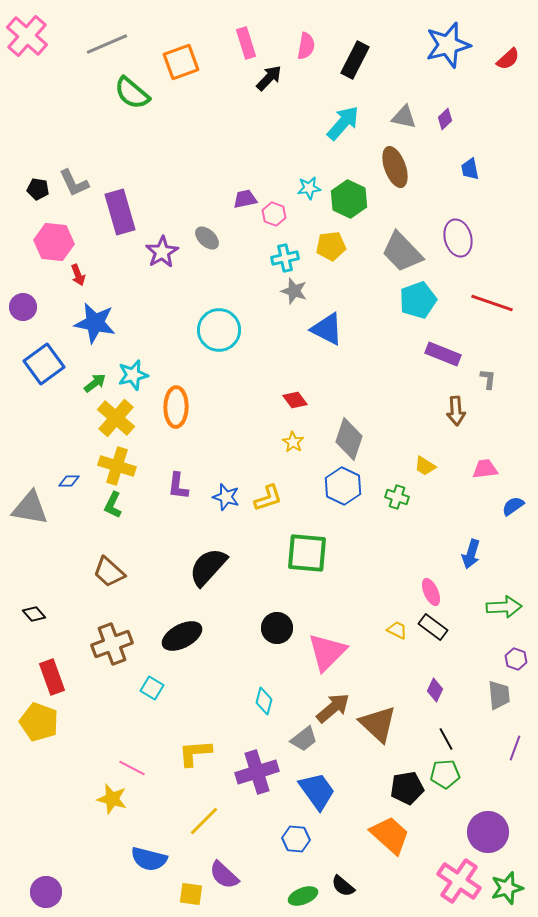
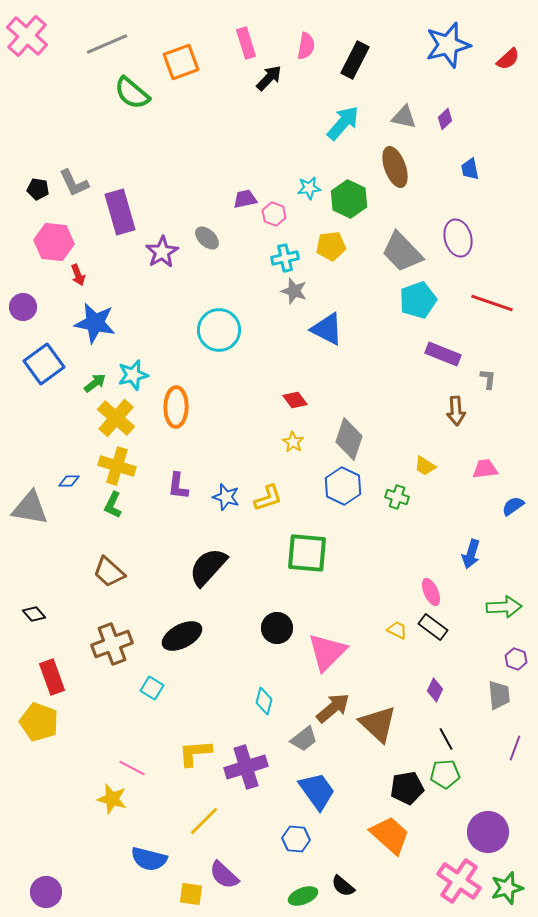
purple cross at (257, 772): moved 11 px left, 5 px up
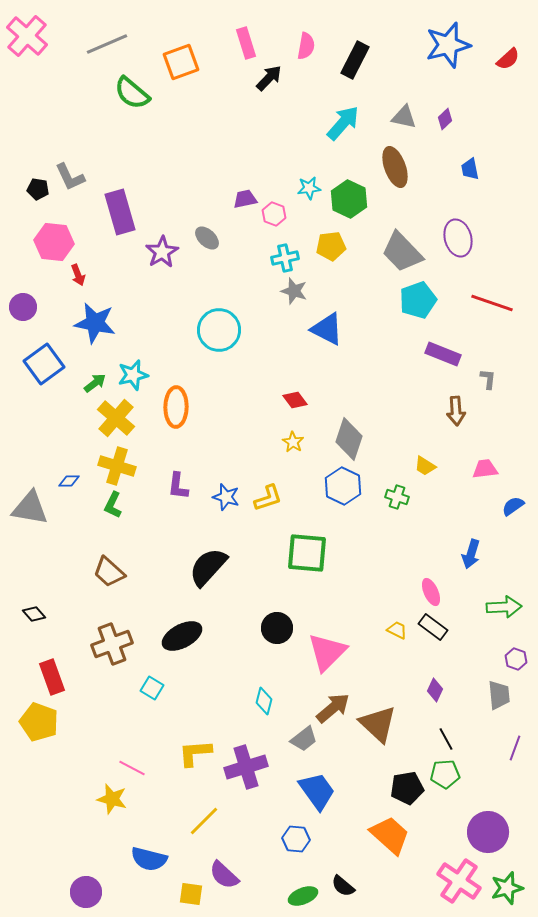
gray L-shape at (74, 183): moved 4 px left, 6 px up
purple circle at (46, 892): moved 40 px right
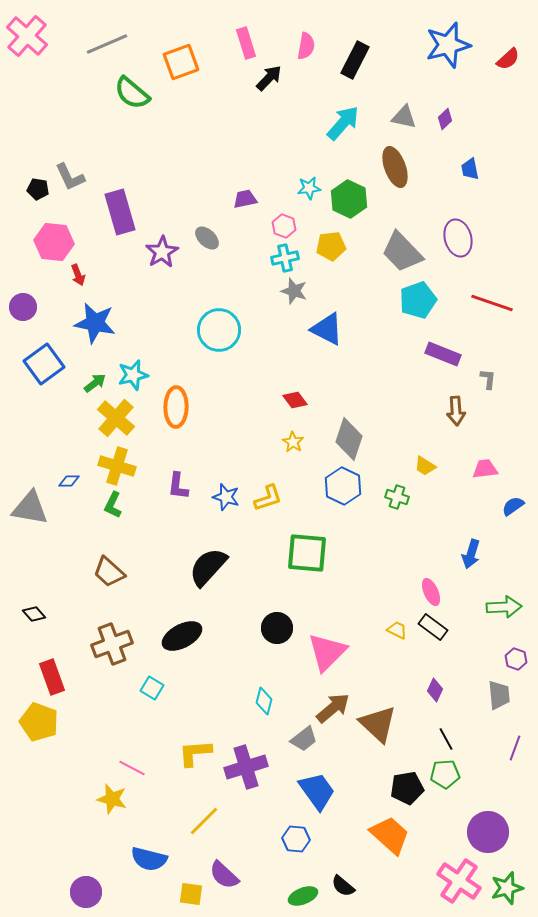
pink hexagon at (274, 214): moved 10 px right, 12 px down
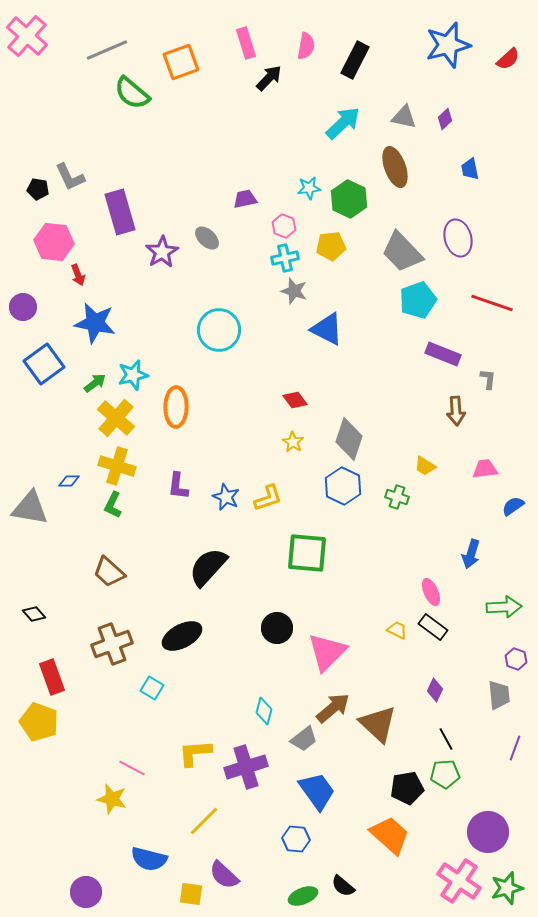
gray line at (107, 44): moved 6 px down
cyan arrow at (343, 123): rotated 6 degrees clockwise
blue star at (226, 497): rotated 8 degrees clockwise
cyan diamond at (264, 701): moved 10 px down
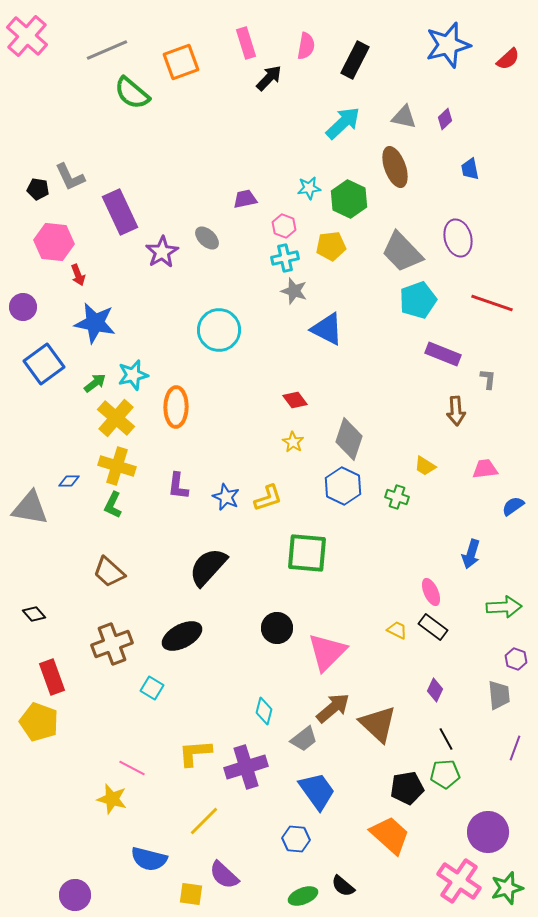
purple rectangle at (120, 212): rotated 9 degrees counterclockwise
purple circle at (86, 892): moved 11 px left, 3 px down
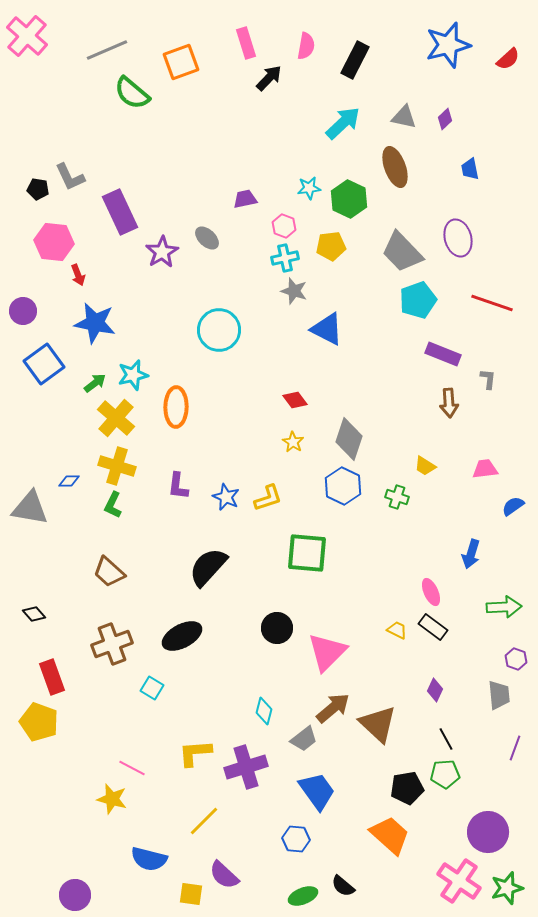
purple circle at (23, 307): moved 4 px down
brown arrow at (456, 411): moved 7 px left, 8 px up
